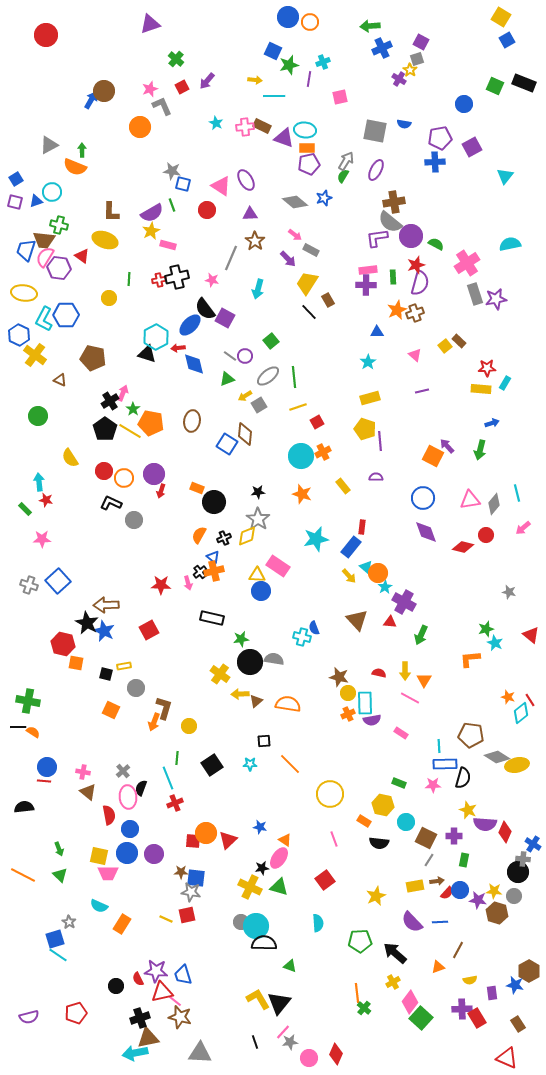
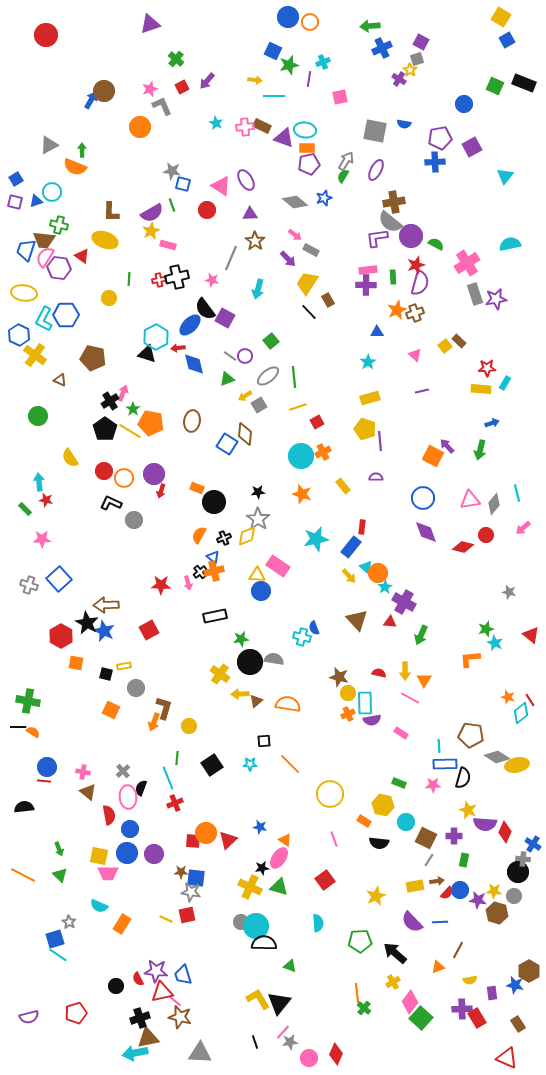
blue square at (58, 581): moved 1 px right, 2 px up
black rectangle at (212, 618): moved 3 px right, 2 px up; rotated 25 degrees counterclockwise
red hexagon at (63, 644): moved 2 px left, 8 px up; rotated 15 degrees clockwise
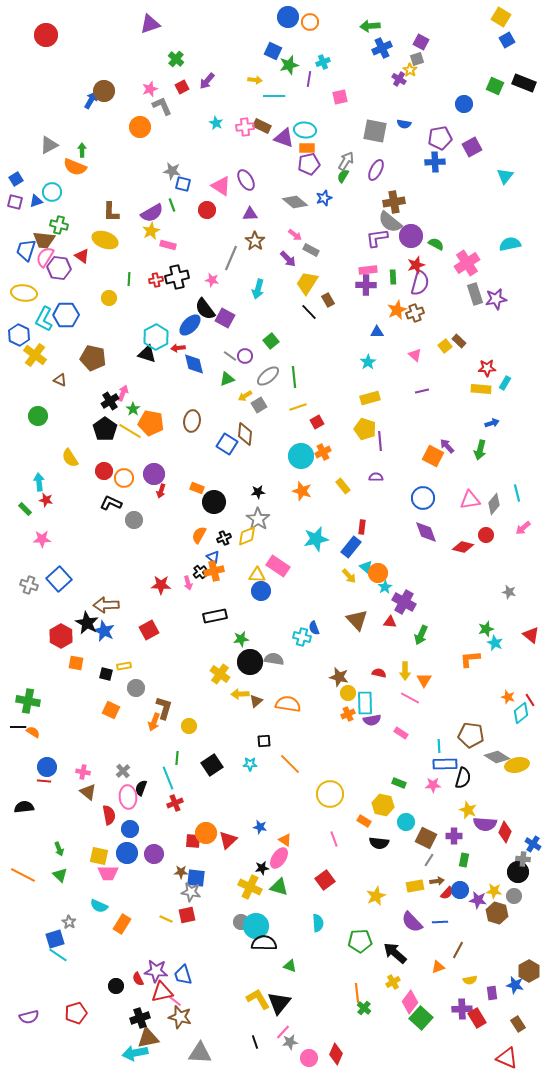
red cross at (159, 280): moved 3 px left
orange star at (302, 494): moved 3 px up
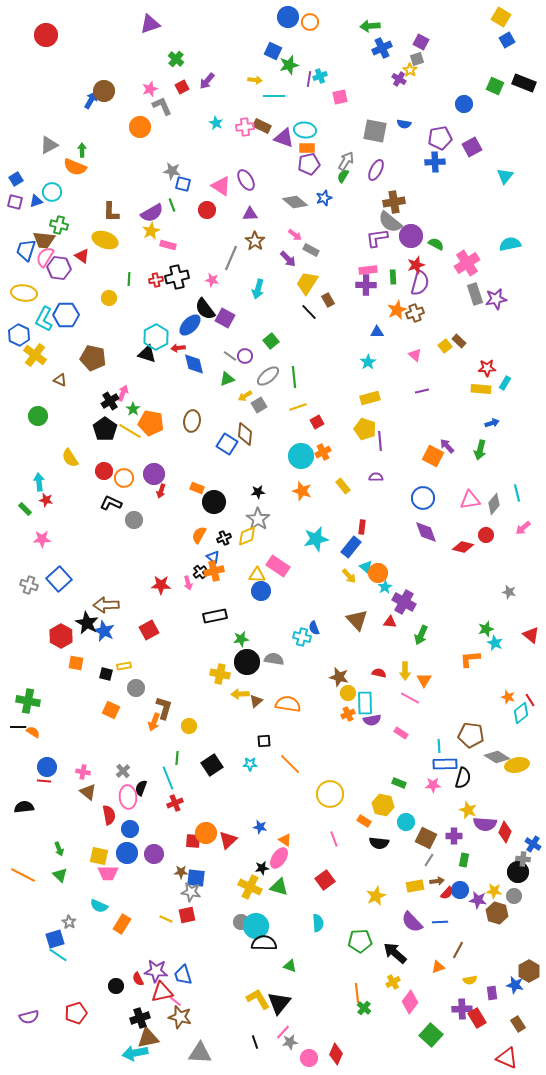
cyan cross at (323, 62): moved 3 px left, 14 px down
black circle at (250, 662): moved 3 px left
yellow cross at (220, 674): rotated 24 degrees counterclockwise
green square at (421, 1018): moved 10 px right, 17 px down
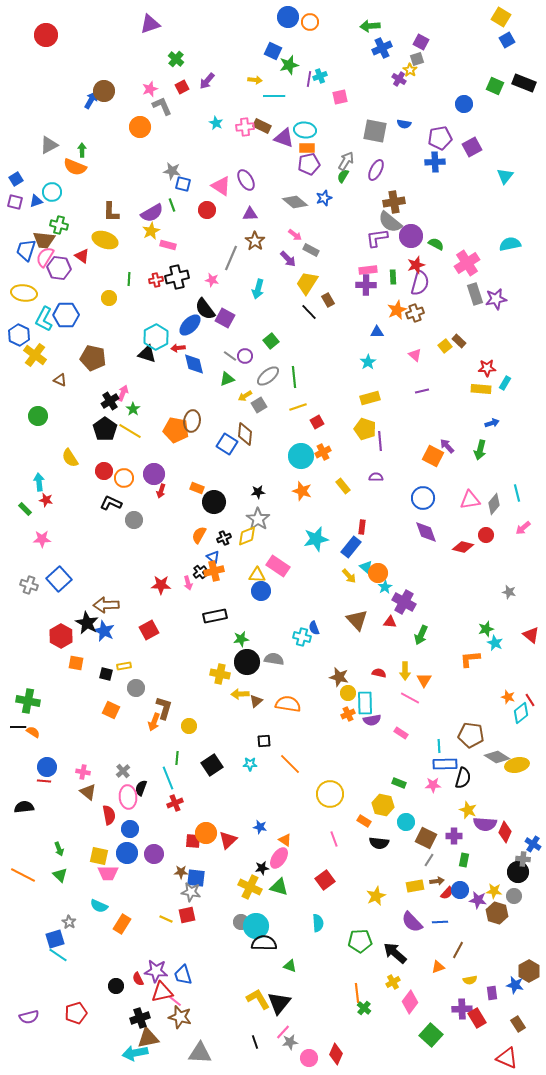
orange pentagon at (151, 423): moved 25 px right, 7 px down
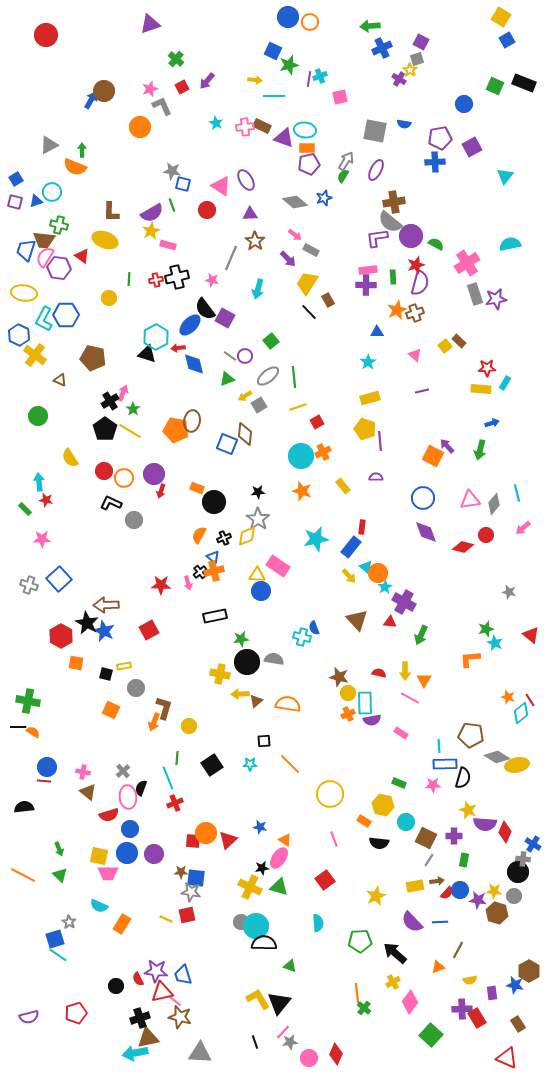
blue square at (227, 444): rotated 10 degrees counterclockwise
red semicircle at (109, 815): rotated 84 degrees clockwise
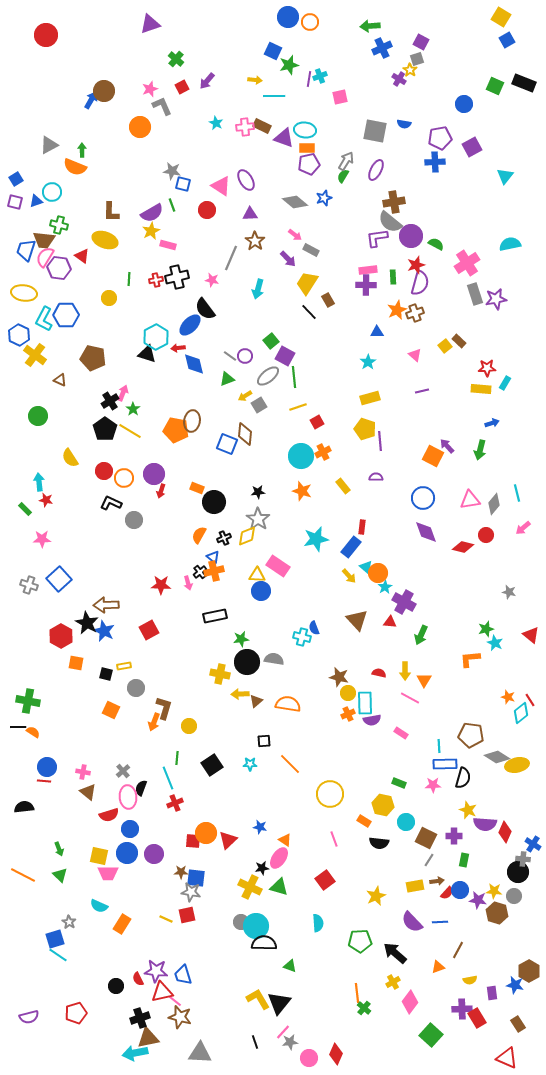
purple square at (225, 318): moved 60 px right, 38 px down
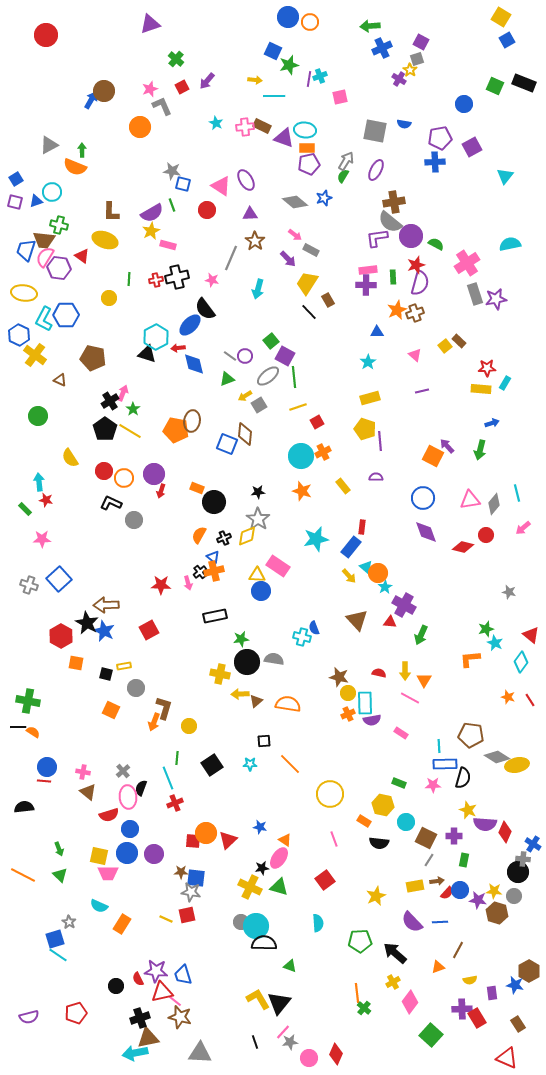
purple cross at (404, 602): moved 3 px down
cyan diamond at (521, 713): moved 51 px up; rotated 15 degrees counterclockwise
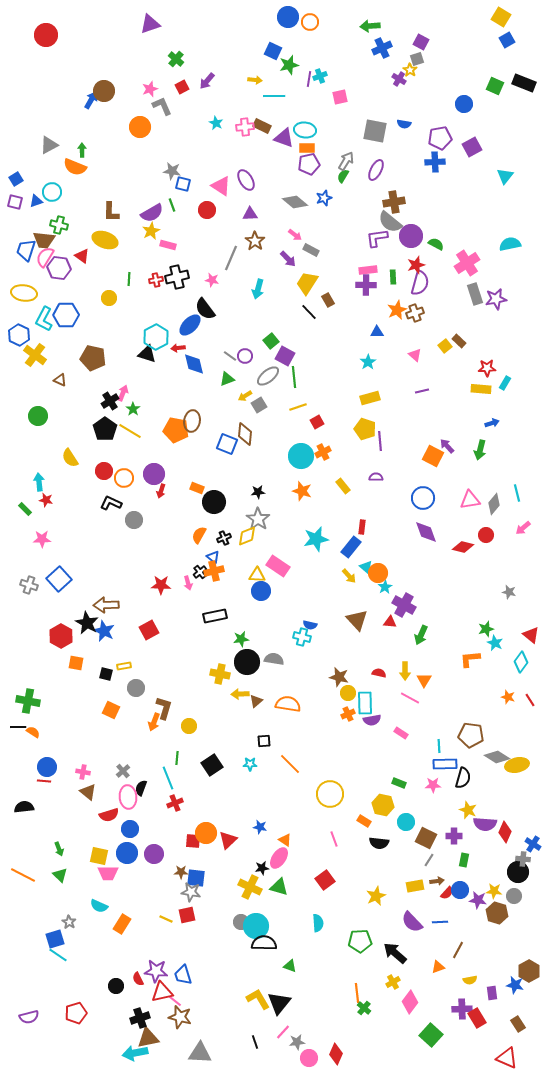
blue semicircle at (314, 628): moved 4 px left, 3 px up; rotated 56 degrees counterclockwise
gray star at (290, 1042): moved 7 px right
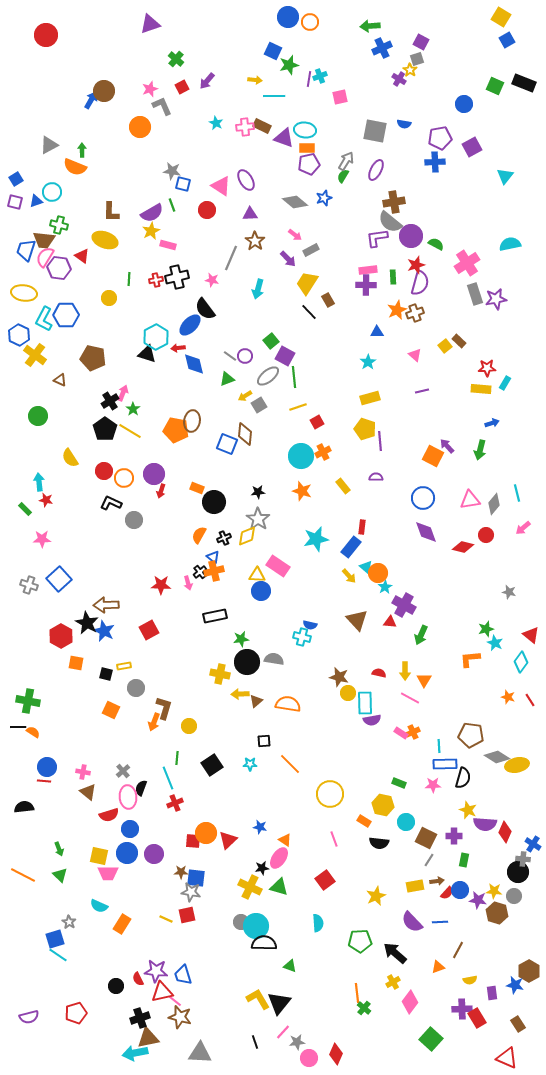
gray rectangle at (311, 250): rotated 56 degrees counterclockwise
orange cross at (348, 714): moved 65 px right, 18 px down
green square at (431, 1035): moved 4 px down
